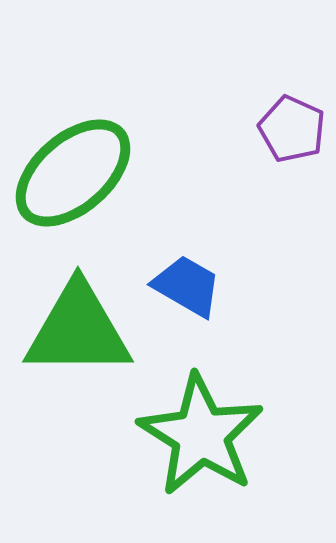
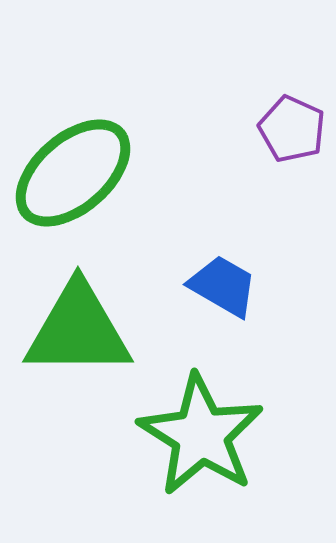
blue trapezoid: moved 36 px right
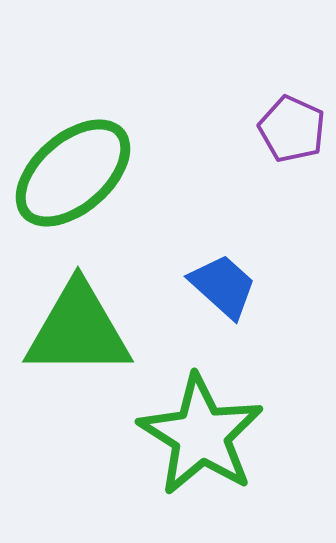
blue trapezoid: rotated 12 degrees clockwise
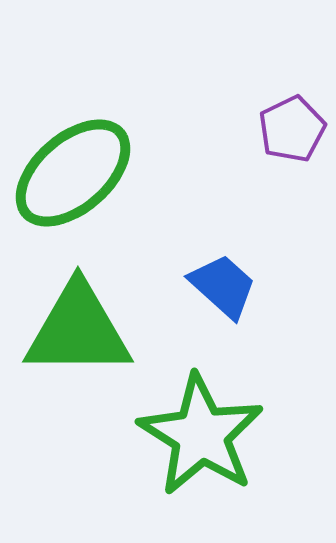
purple pentagon: rotated 22 degrees clockwise
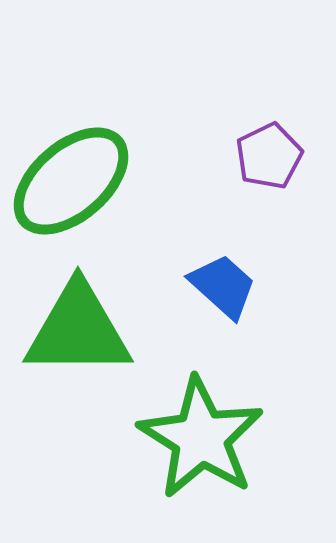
purple pentagon: moved 23 px left, 27 px down
green ellipse: moved 2 px left, 8 px down
green star: moved 3 px down
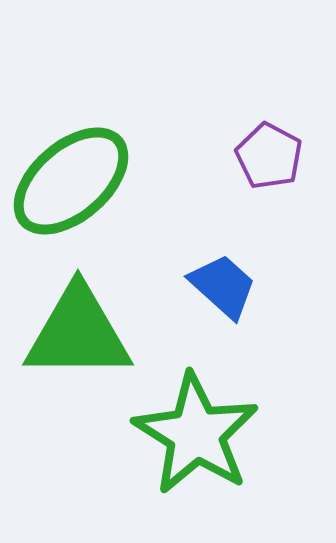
purple pentagon: rotated 18 degrees counterclockwise
green triangle: moved 3 px down
green star: moved 5 px left, 4 px up
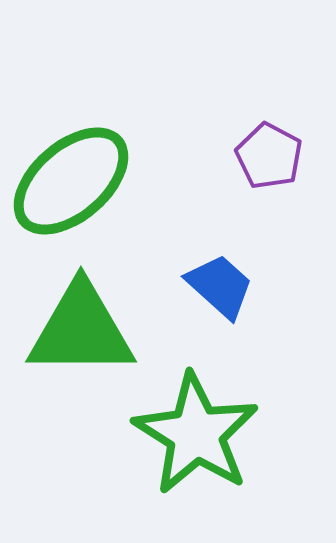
blue trapezoid: moved 3 px left
green triangle: moved 3 px right, 3 px up
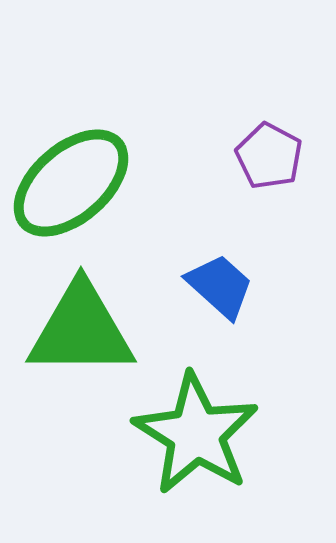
green ellipse: moved 2 px down
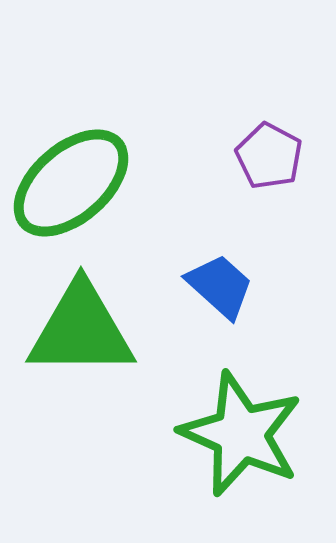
green star: moved 45 px right; rotated 8 degrees counterclockwise
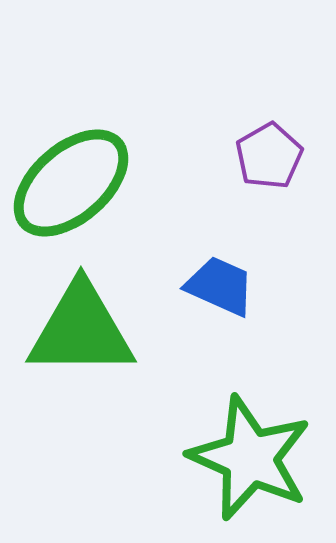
purple pentagon: rotated 14 degrees clockwise
blue trapezoid: rotated 18 degrees counterclockwise
green star: moved 9 px right, 24 px down
